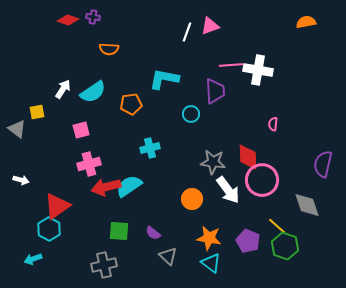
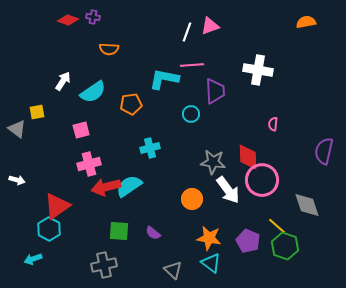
pink line at (231, 65): moved 39 px left
white arrow at (63, 89): moved 8 px up
purple semicircle at (323, 164): moved 1 px right, 13 px up
white arrow at (21, 180): moved 4 px left
gray triangle at (168, 256): moved 5 px right, 14 px down
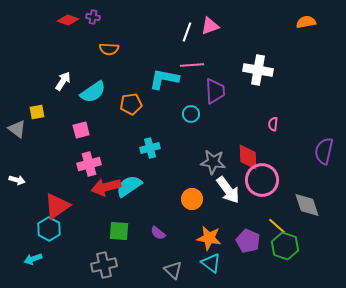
purple semicircle at (153, 233): moved 5 px right
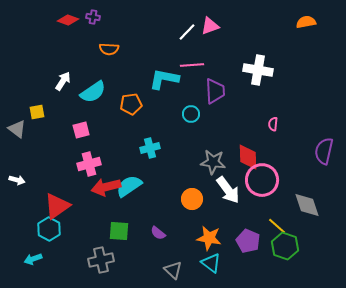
white line at (187, 32): rotated 24 degrees clockwise
gray cross at (104, 265): moved 3 px left, 5 px up
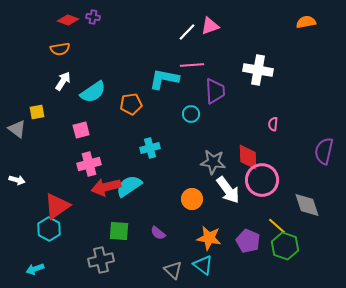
orange semicircle at (109, 49): moved 49 px left; rotated 12 degrees counterclockwise
cyan arrow at (33, 259): moved 2 px right, 10 px down
cyan triangle at (211, 263): moved 8 px left, 2 px down
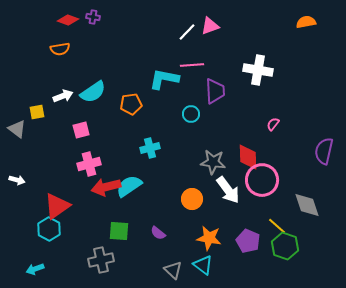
white arrow at (63, 81): moved 15 px down; rotated 36 degrees clockwise
pink semicircle at (273, 124): rotated 32 degrees clockwise
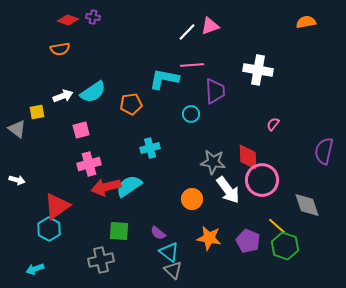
cyan triangle at (203, 265): moved 34 px left, 13 px up
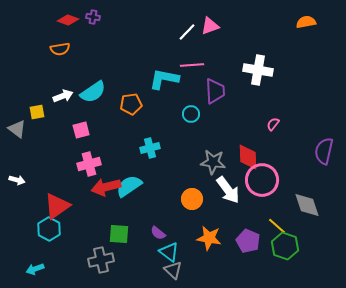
green square at (119, 231): moved 3 px down
